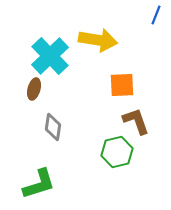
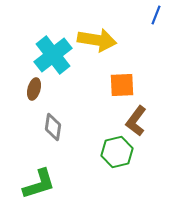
yellow arrow: moved 1 px left
cyan cross: moved 3 px right, 1 px up; rotated 6 degrees clockwise
brown L-shape: rotated 124 degrees counterclockwise
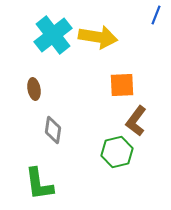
yellow arrow: moved 1 px right, 3 px up
cyan cross: moved 20 px up
brown ellipse: rotated 25 degrees counterclockwise
gray diamond: moved 3 px down
green L-shape: rotated 99 degrees clockwise
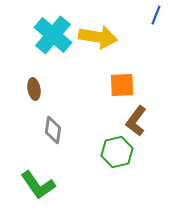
cyan cross: rotated 12 degrees counterclockwise
green L-shape: moved 1 px left, 1 px down; rotated 27 degrees counterclockwise
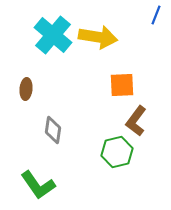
brown ellipse: moved 8 px left; rotated 15 degrees clockwise
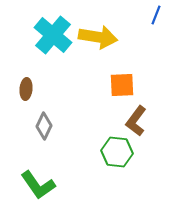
gray diamond: moved 9 px left, 4 px up; rotated 16 degrees clockwise
green hexagon: rotated 20 degrees clockwise
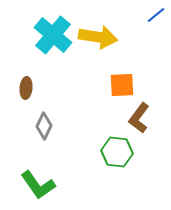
blue line: rotated 30 degrees clockwise
brown ellipse: moved 1 px up
brown L-shape: moved 3 px right, 3 px up
